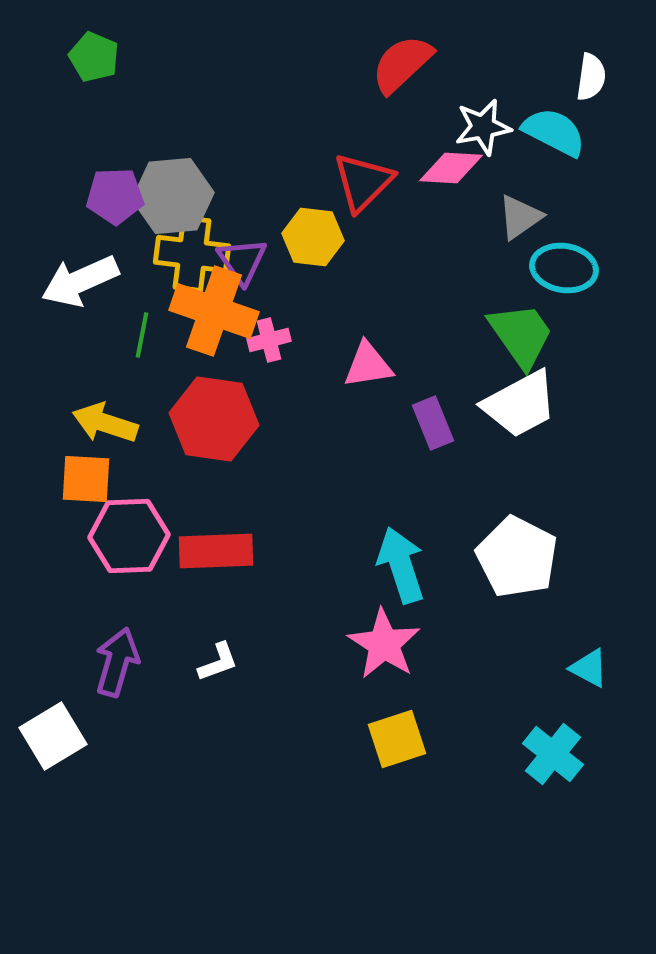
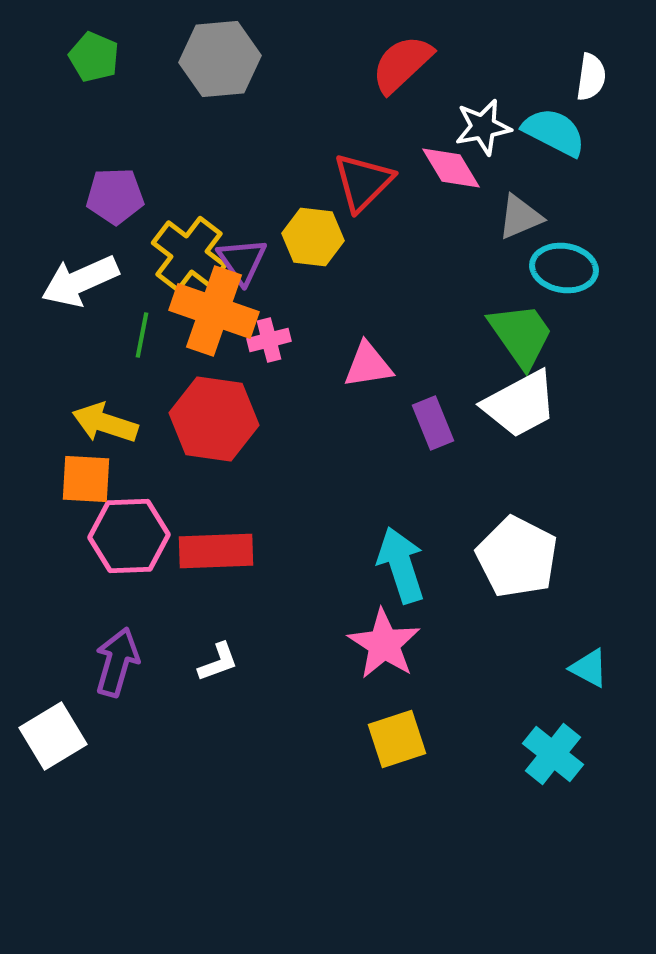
pink diamond: rotated 56 degrees clockwise
gray hexagon: moved 47 px right, 137 px up
gray triangle: rotated 12 degrees clockwise
yellow cross: moved 3 px left; rotated 30 degrees clockwise
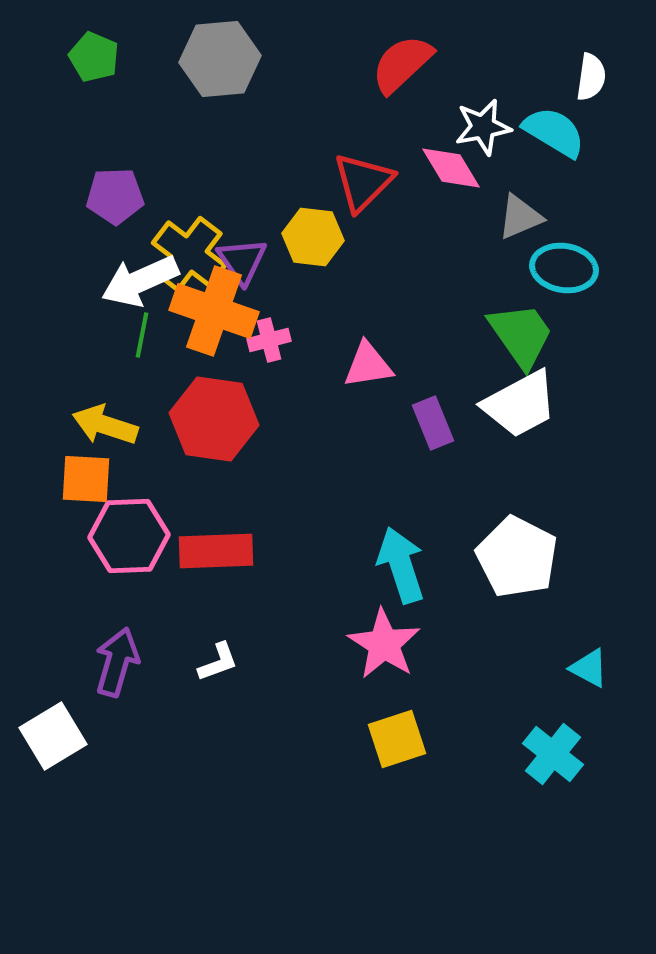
cyan semicircle: rotated 4 degrees clockwise
white arrow: moved 60 px right
yellow arrow: moved 2 px down
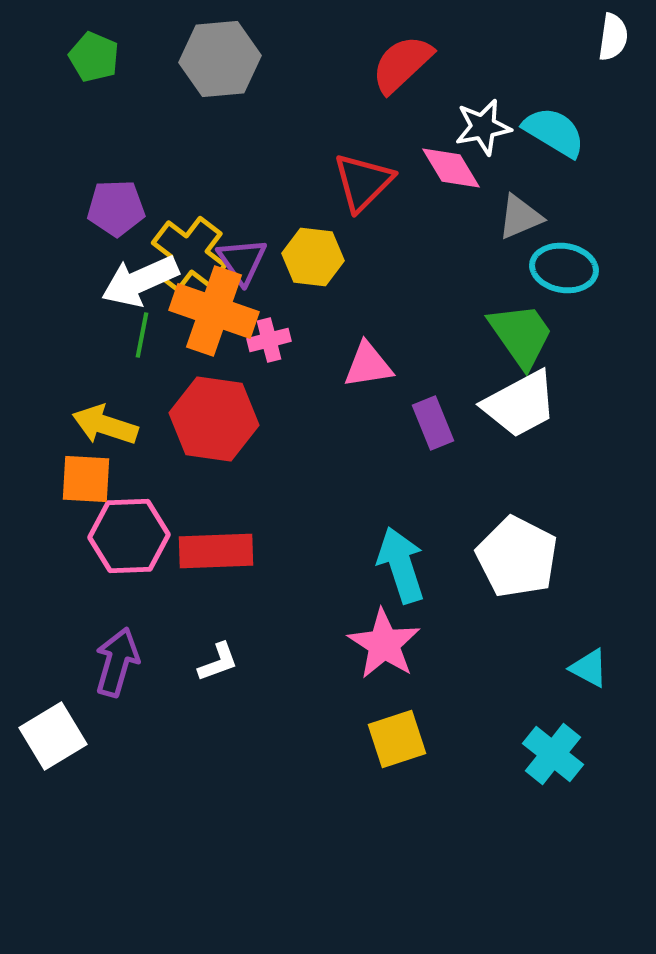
white semicircle: moved 22 px right, 40 px up
purple pentagon: moved 1 px right, 12 px down
yellow hexagon: moved 20 px down
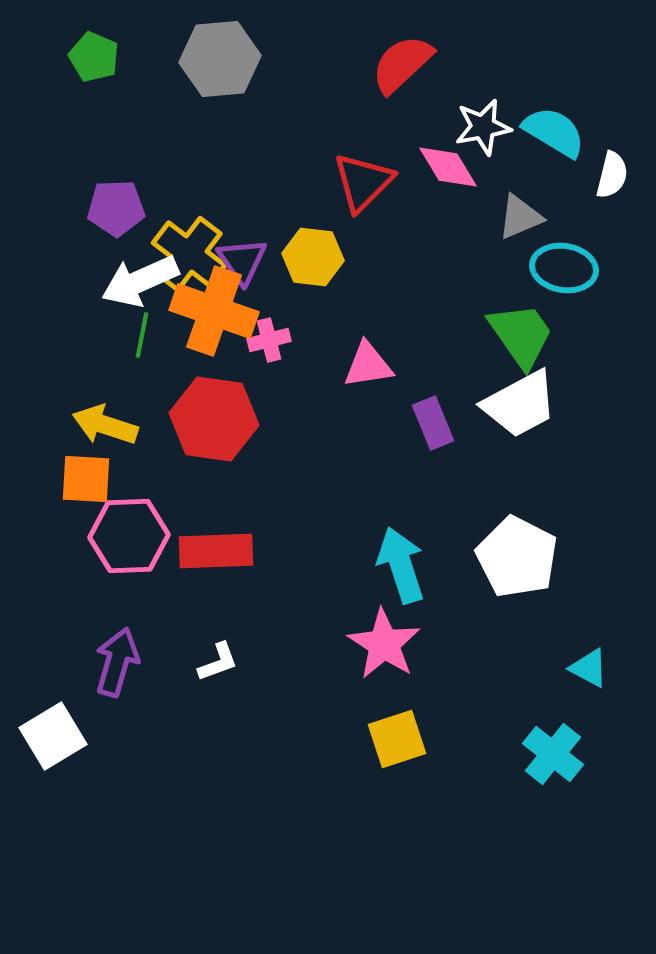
white semicircle: moved 1 px left, 138 px down; rotated 6 degrees clockwise
pink diamond: moved 3 px left, 1 px up
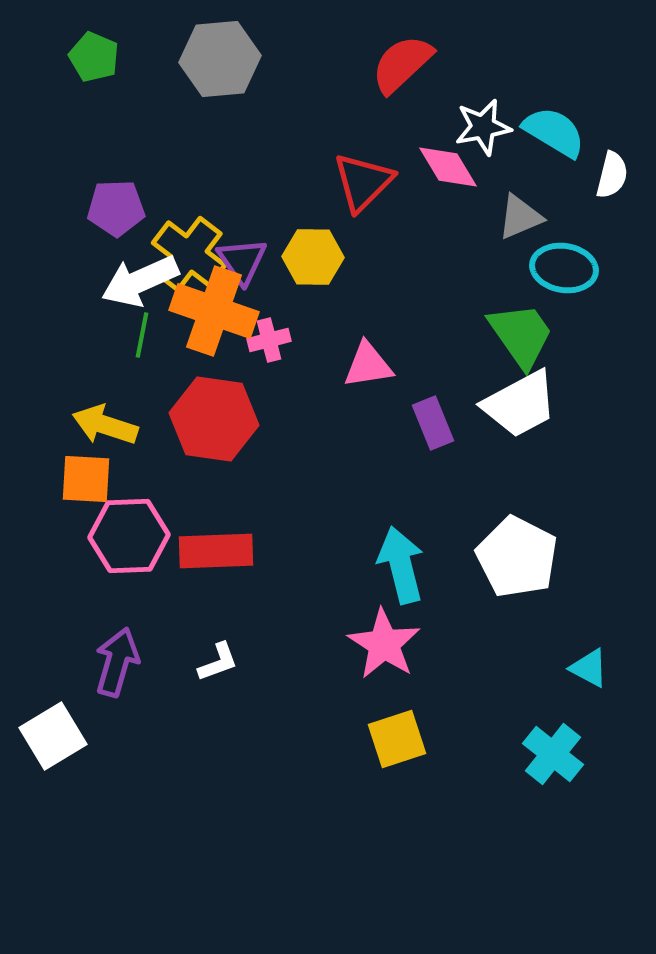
yellow hexagon: rotated 6 degrees counterclockwise
cyan arrow: rotated 4 degrees clockwise
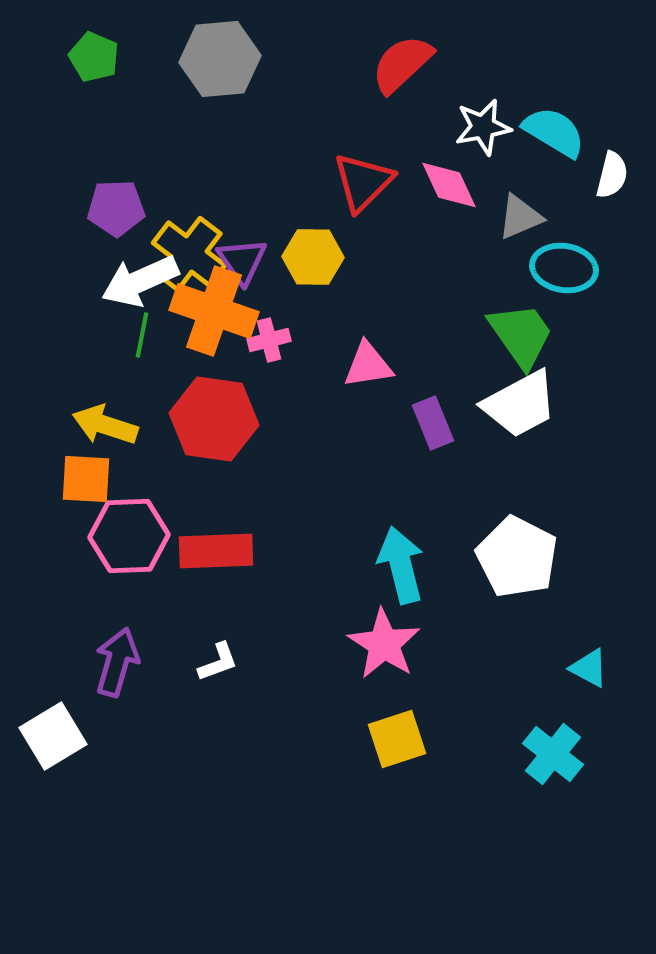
pink diamond: moved 1 px right, 18 px down; rotated 6 degrees clockwise
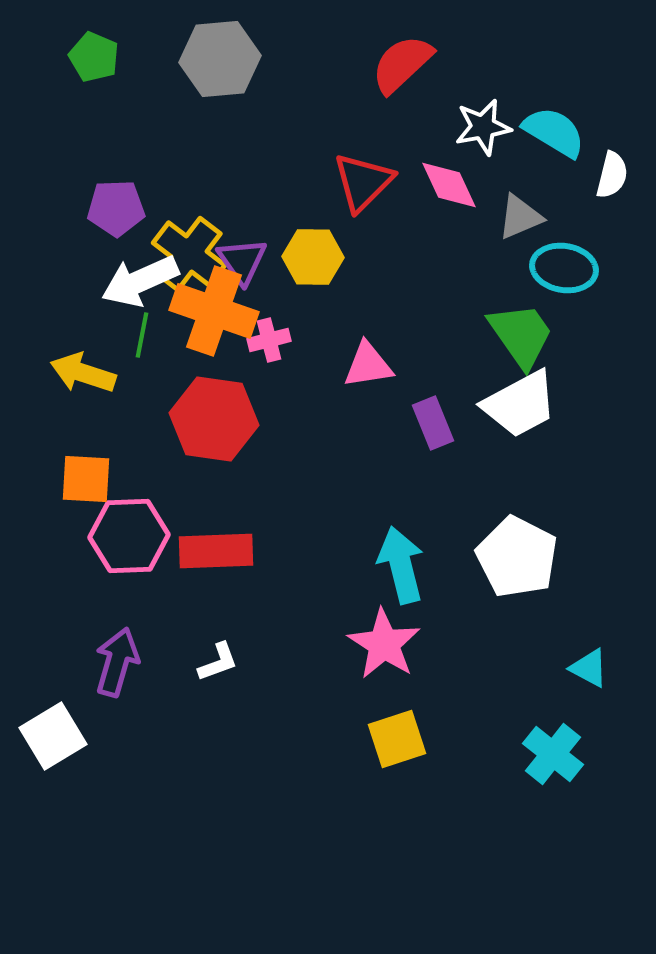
yellow arrow: moved 22 px left, 52 px up
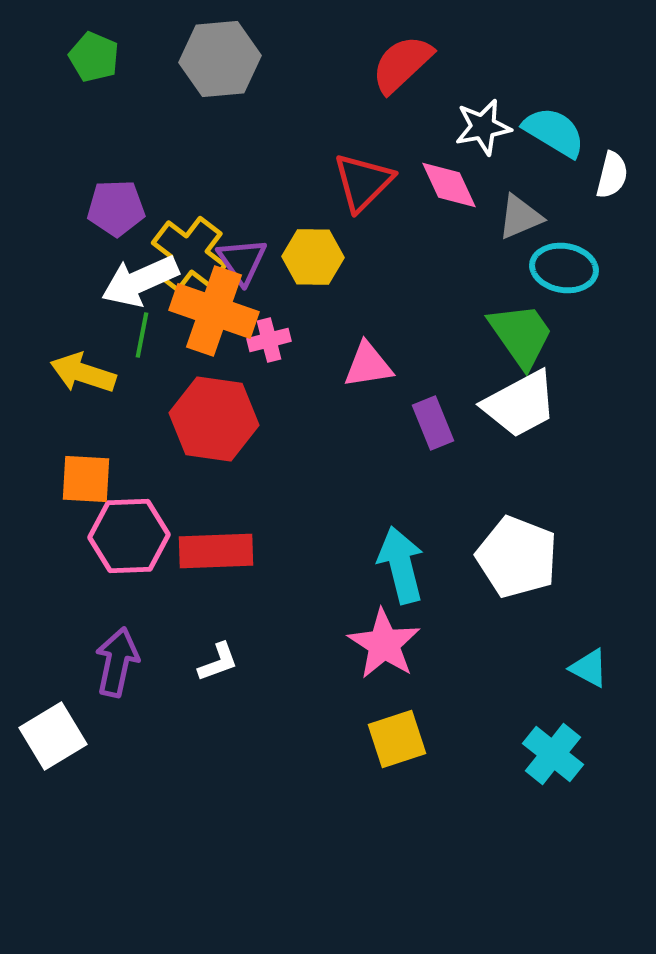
white pentagon: rotated 6 degrees counterclockwise
purple arrow: rotated 4 degrees counterclockwise
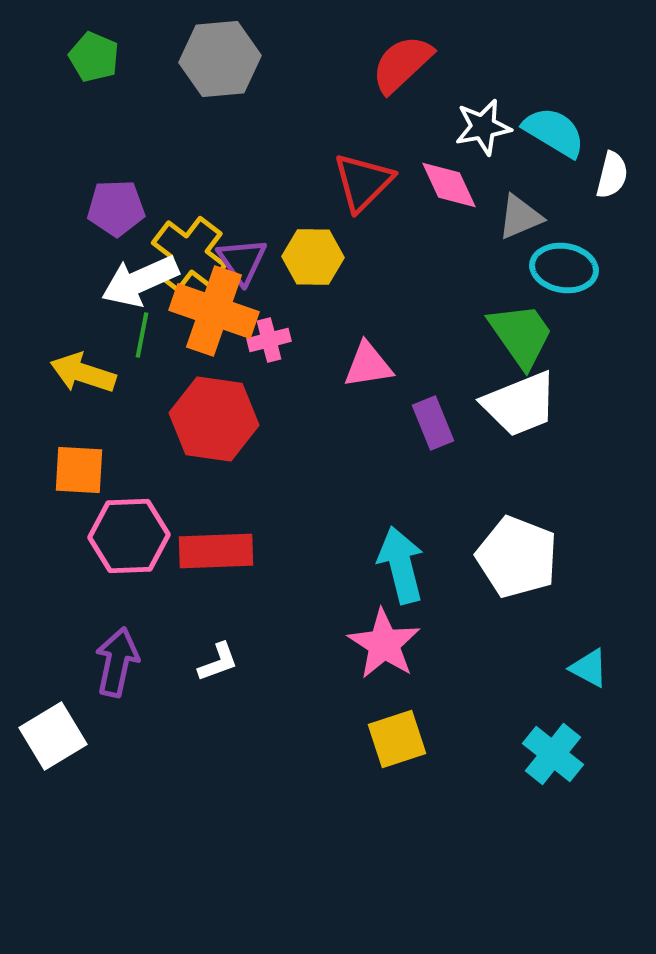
white trapezoid: rotated 6 degrees clockwise
orange square: moved 7 px left, 9 px up
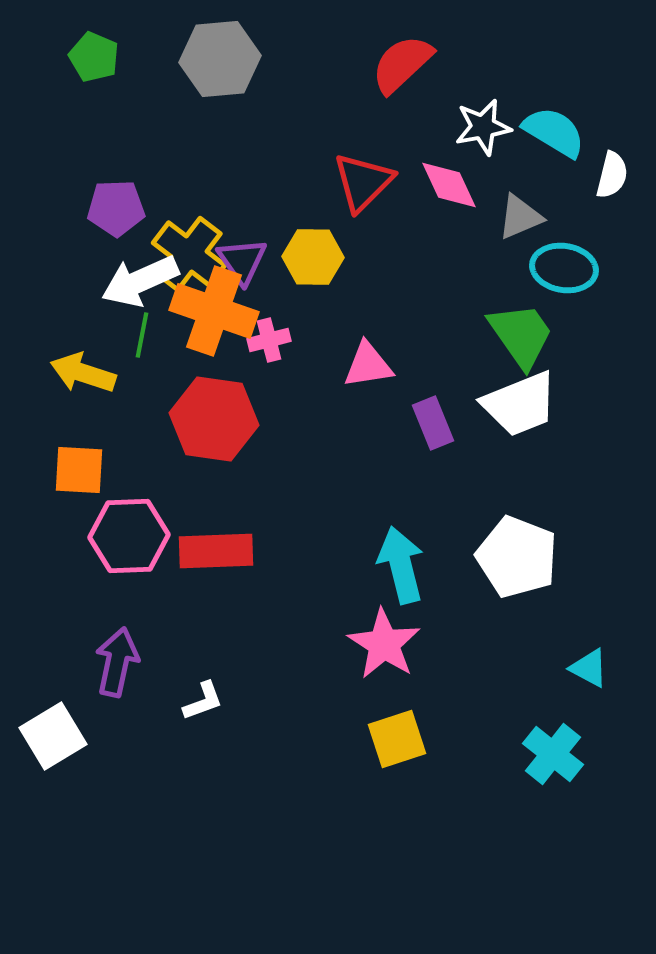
white L-shape: moved 15 px left, 39 px down
